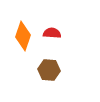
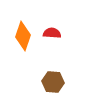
brown hexagon: moved 4 px right, 12 px down
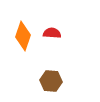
brown hexagon: moved 2 px left, 1 px up
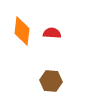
orange diamond: moved 1 px left, 5 px up; rotated 12 degrees counterclockwise
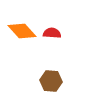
orange diamond: rotated 48 degrees counterclockwise
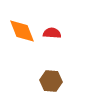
orange diamond: rotated 20 degrees clockwise
